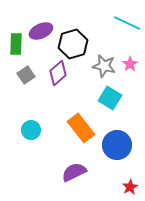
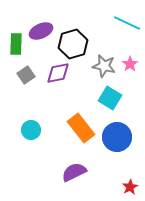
purple diamond: rotated 30 degrees clockwise
blue circle: moved 8 px up
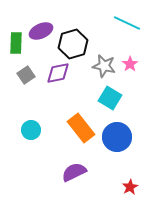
green rectangle: moved 1 px up
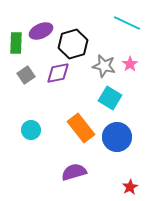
purple semicircle: rotated 10 degrees clockwise
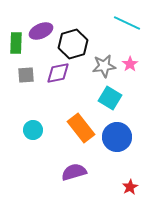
gray star: rotated 20 degrees counterclockwise
gray square: rotated 30 degrees clockwise
cyan circle: moved 2 px right
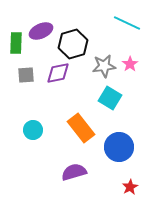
blue circle: moved 2 px right, 10 px down
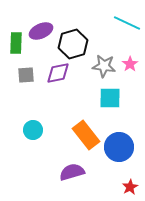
gray star: rotated 15 degrees clockwise
cyan square: rotated 30 degrees counterclockwise
orange rectangle: moved 5 px right, 7 px down
purple semicircle: moved 2 px left
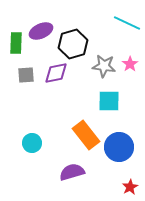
purple diamond: moved 2 px left
cyan square: moved 1 px left, 3 px down
cyan circle: moved 1 px left, 13 px down
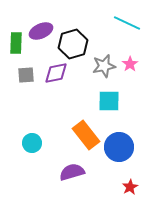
gray star: rotated 20 degrees counterclockwise
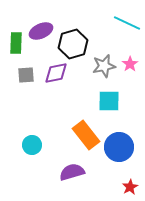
cyan circle: moved 2 px down
